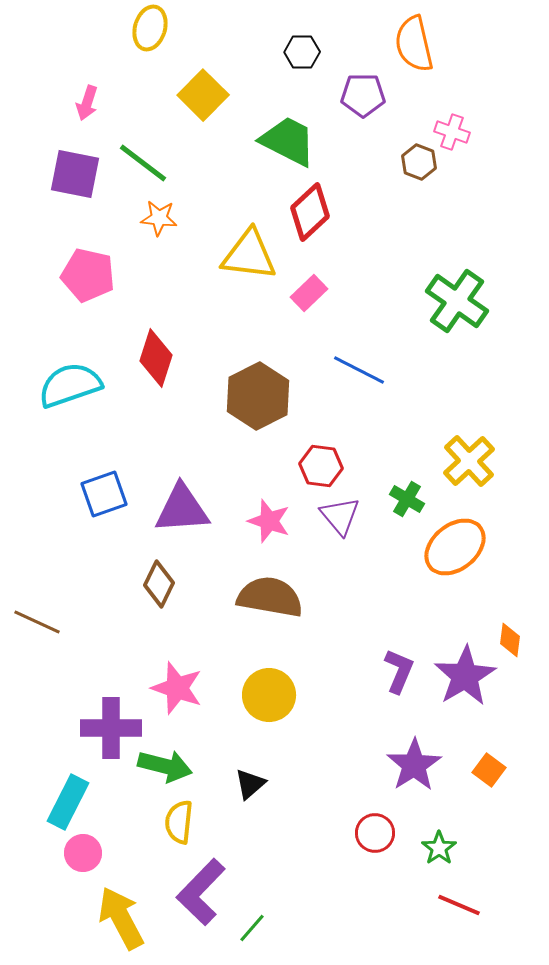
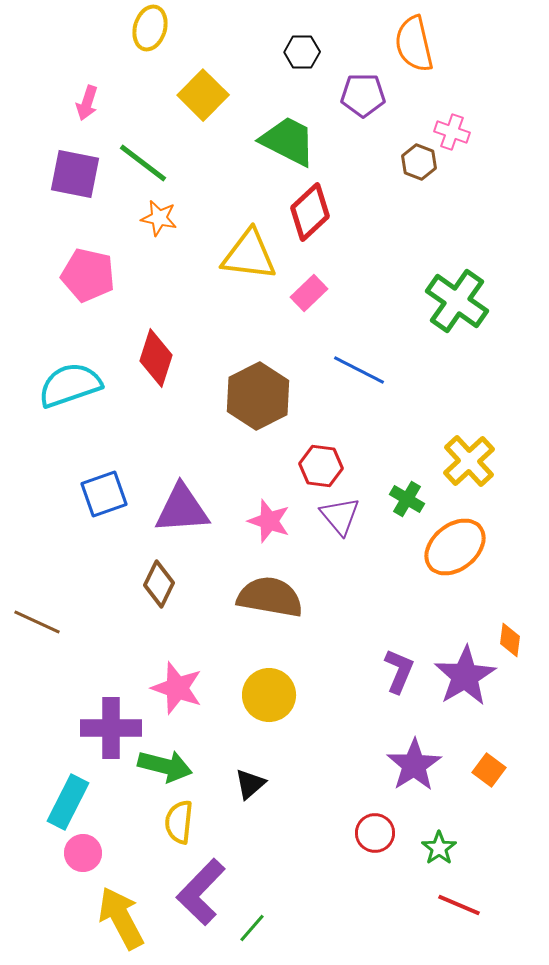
orange star at (159, 218): rotated 6 degrees clockwise
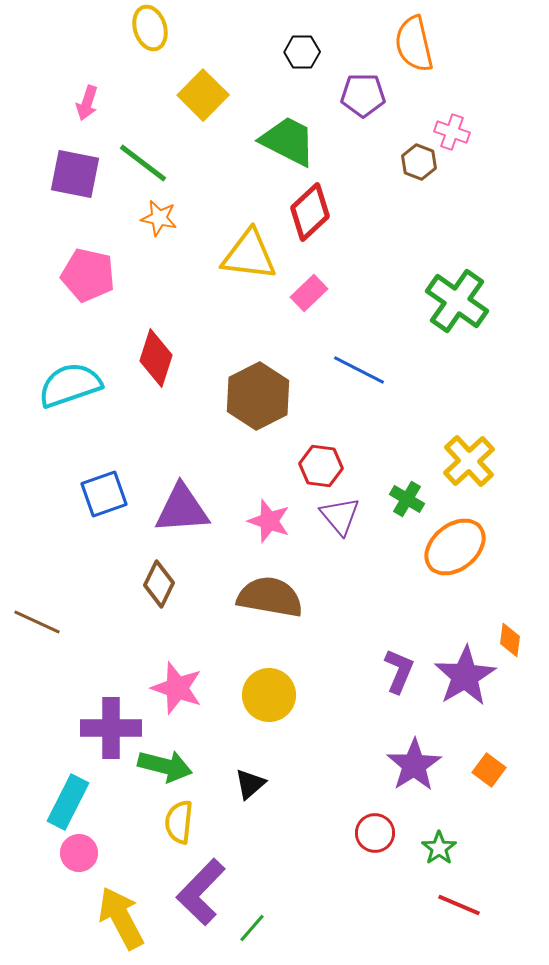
yellow ellipse at (150, 28): rotated 33 degrees counterclockwise
pink circle at (83, 853): moved 4 px left
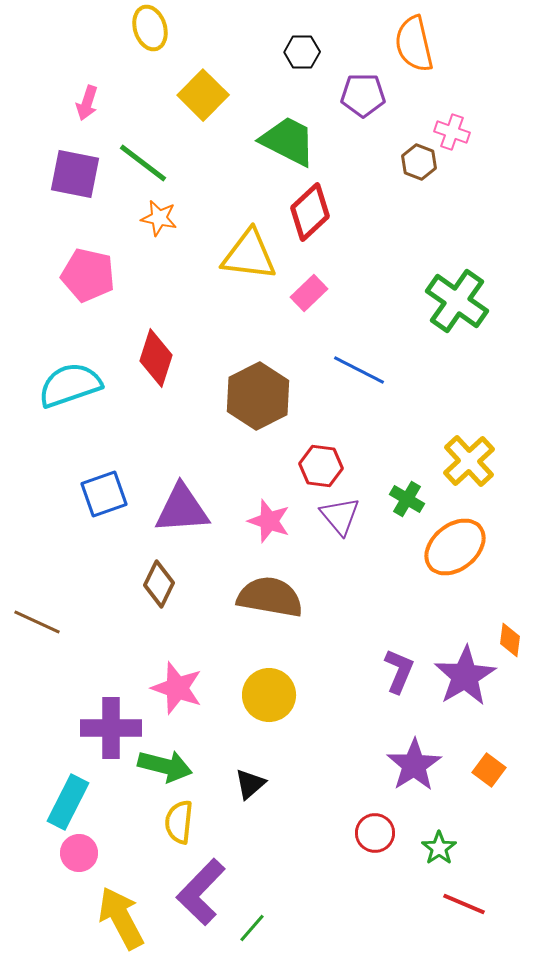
red line at (459, 905): moved 5 px right, 1 px up
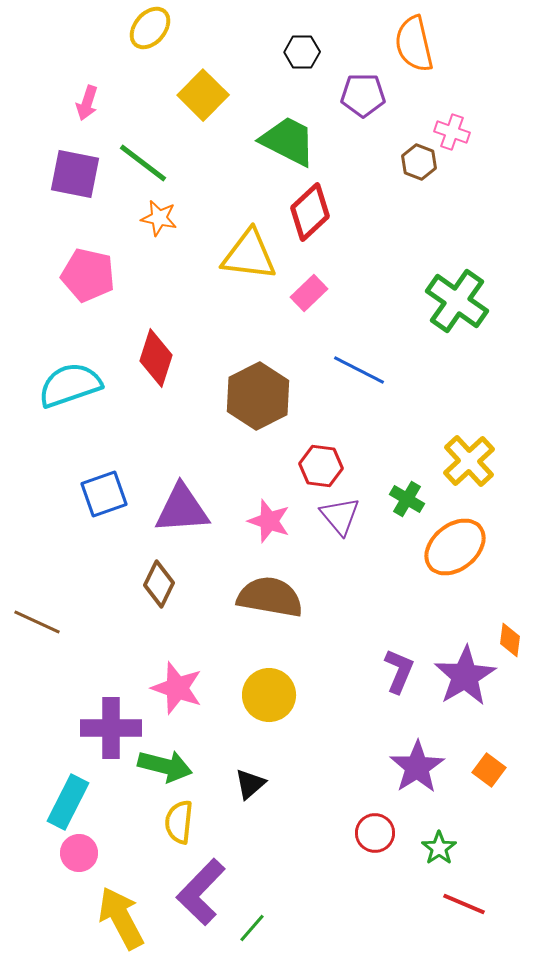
yellow ellipse at (150, 28): rotated 57 degrees clockwise
purple star at (414, 765): moved 3 px right, 2 px down
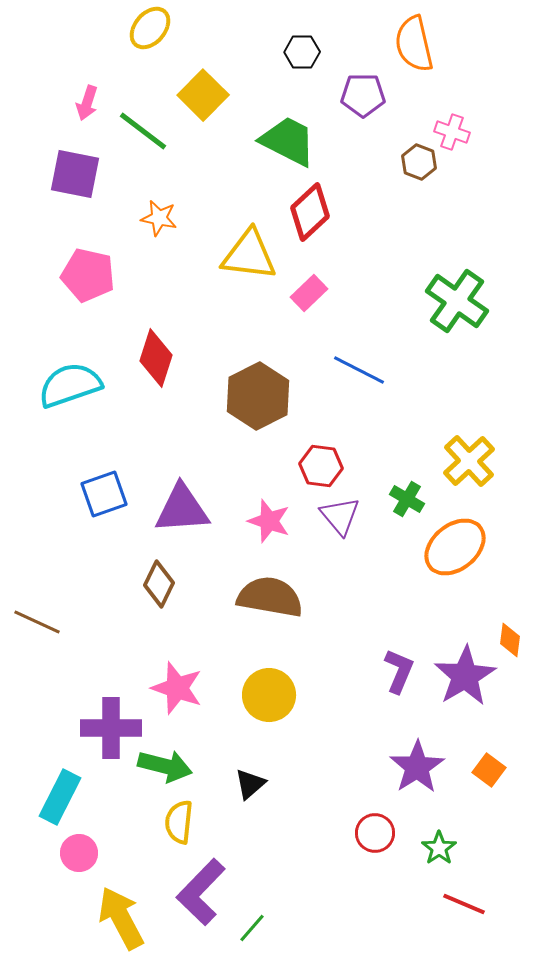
green line at (143, 163): moved 32 px up
cyan rectangle at (68, 802): moved 8 px left, 5 px up
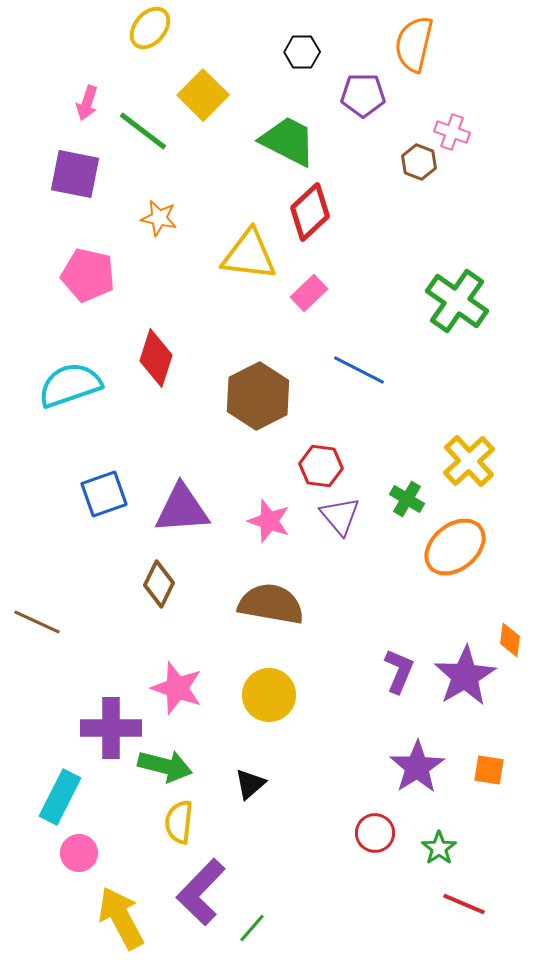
orange semicircle at (414, 44): rotated 26 degrees clockwise
brown semicircle at (270, 597): moved 1 px right, 7 px down
orange square at (489, 770): rotated 28 degrees counterclockwise
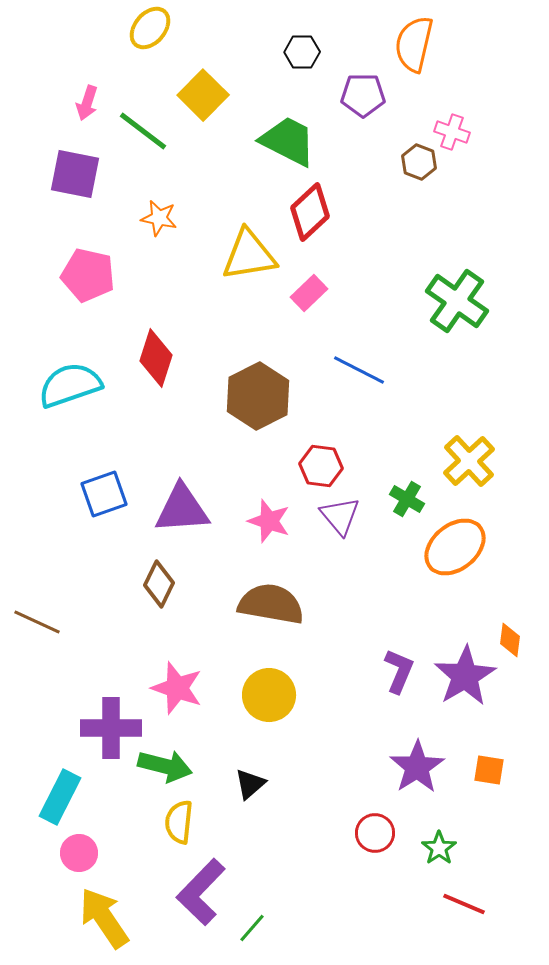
yellow triangle at (249, 255): rotated 16 degrees counterclockwise
yellow arrow at (121, 918): moved 17 px left; rotated 6 degrees counterclockwise
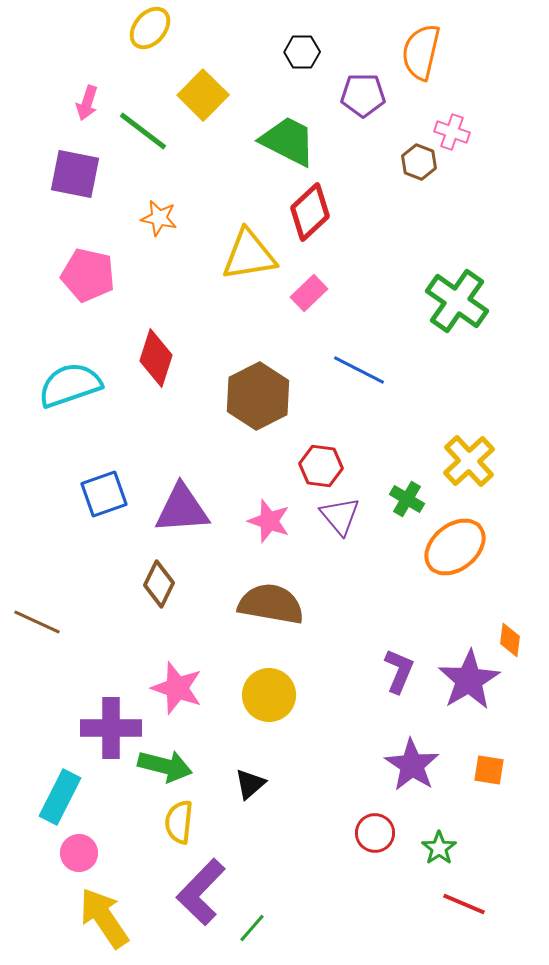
orange semicircle at (414, 44): moved 7 px right, 8 px down
purple star at (465, 676): moved 4 px right, 4 px down
purple star at (417, 767): moved 5 px left, 2 px up; rotated 6 degrees counterclockwise
